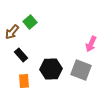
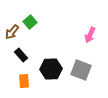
pink arrow: moved 1 px left, 9 px up
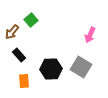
green square: moved 1 px right, 2 px up
black rectangle: moved 2 px left
gray square: moved 3 px up; rotated 10 degrees clockwise
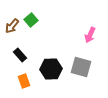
brown arrow: moved 6 px up
black rectangle: moved 1 px right
gray square: rotated 15 degrees counterclockwise
orange rectangle: rotated 16 degrees counterclockwise
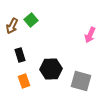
brown arrow: rotated 14 degrees counterclockwise
black rectangle: rotated 24 degrees clockwise
gray square: moved 14 px down
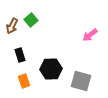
pink arrow: rotated 28 degrees clockwise
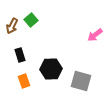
pink arrow: moved 5 px right
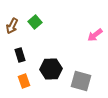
green square: moved 4 px right, 2 px down
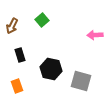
green square: moved 7 px right, 2 px up
pink arrow: rotated 35 degrees clockwise
black hexagon: rotated 15 degrees clockwise
orange rectangle: moved 7 px left, 5 px down
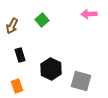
pink arrow: moved 6 px left, 21 px up
black hexagon: rotated 15 degrees clockwise
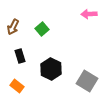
green square: moved 9 px down
brown arrow: moved 1 px right, 1 px down
black rectangle: moved 1 px down
gray square: moved 6 px right; rotated 15 degrees clockwise
orange rectangle: rotated 32 degrees counterclockwise
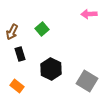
brown arrow: moved 1 px left, 5 px down
black rectangle: moved 2 px up
